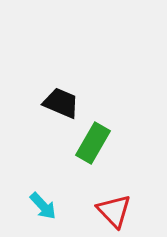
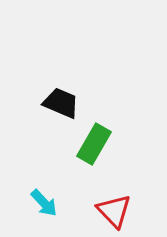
green rectangle: moved 1 px right, 1 px down
cyan arrow: moved 1 px right, 3 px up
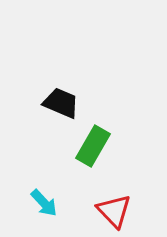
green rectangle: moved 1 px left, 2 px down
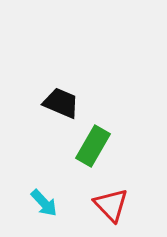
red triangle: moved 3 px left, 6 px up
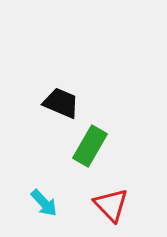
green rectangle: moved 3 px left
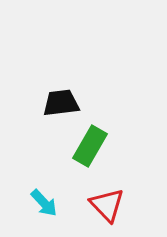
black trapezoid: rotated 30 degrees counterclockwise
red triangle: moved 4 px left
